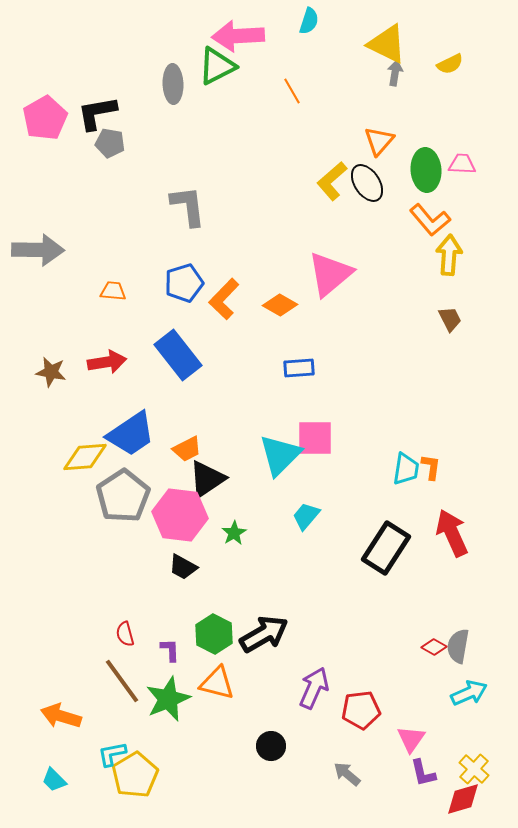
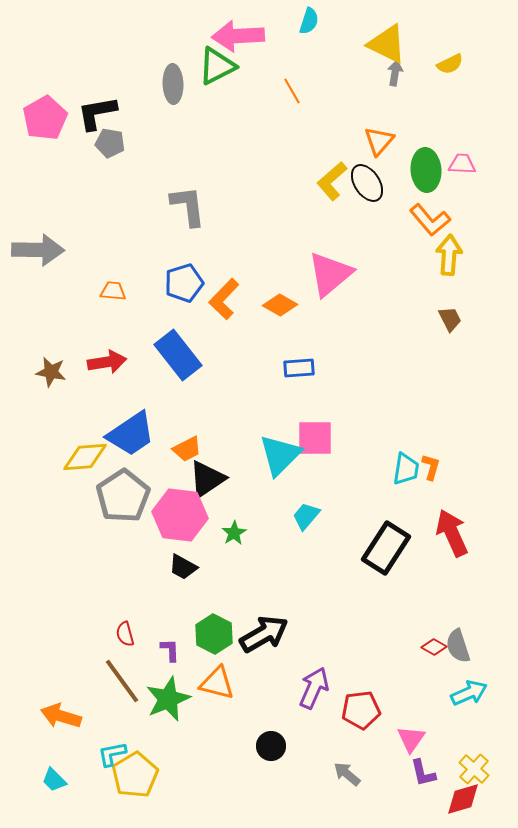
orange L-shape at (431, 467): rotated 8 degrees clockwise
gray semicircle at (458, 646): rotated 28 degrees counterclockwise
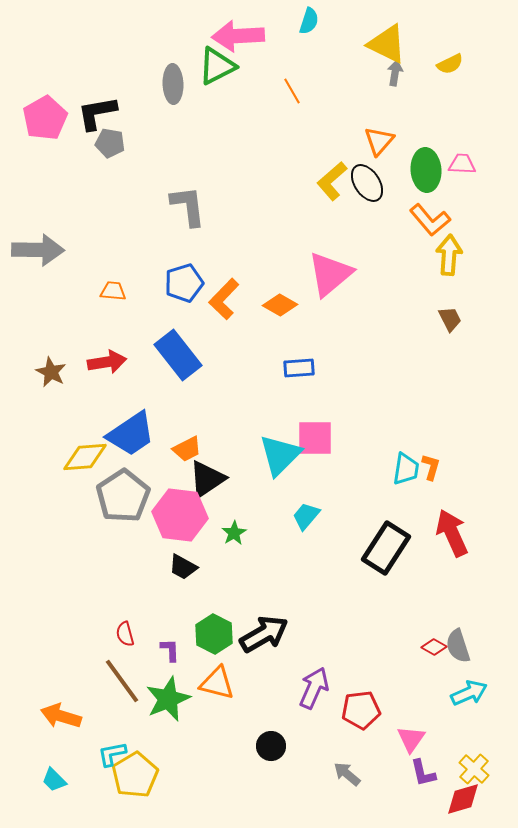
brown star at (51, 372): rotated 16 degrees clockwise
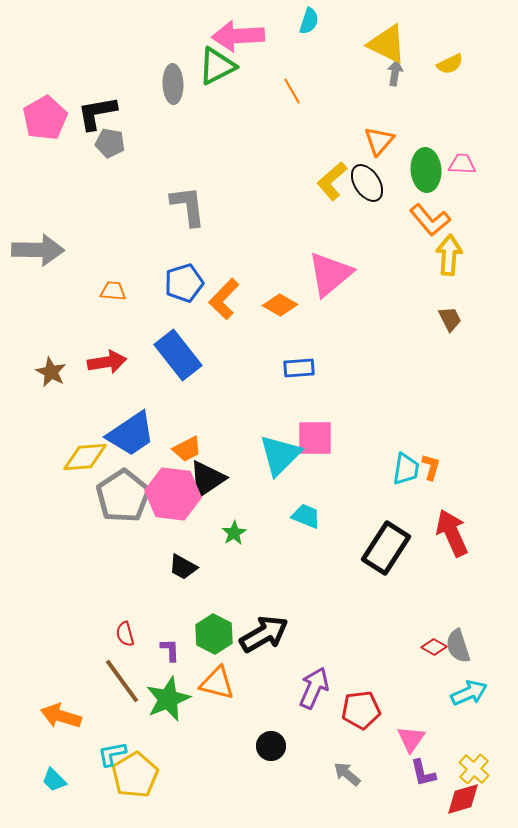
pink hexagon at (180, 515): moved 7 px left, 21 px up
cyan trapezoid at (306, 516): rotated 72 degrees clockwise
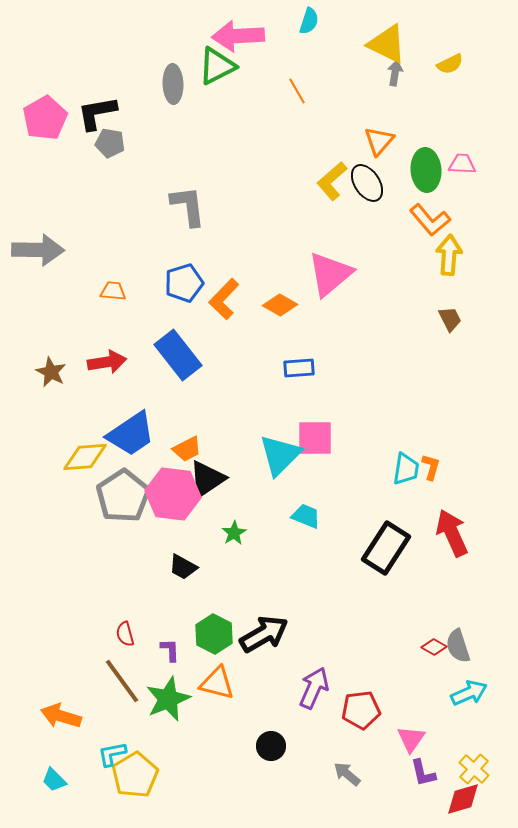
orange line at (292, 91): moved 5 px right
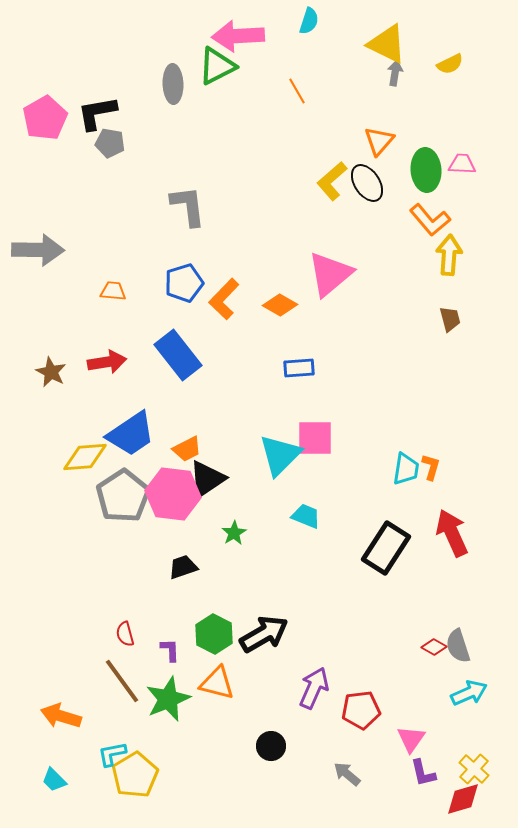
brown trapezoid at (450, 319): rotated 12 degrees clockwise
black trapezoid at (183, 567): rotated 132 degrees clockwise
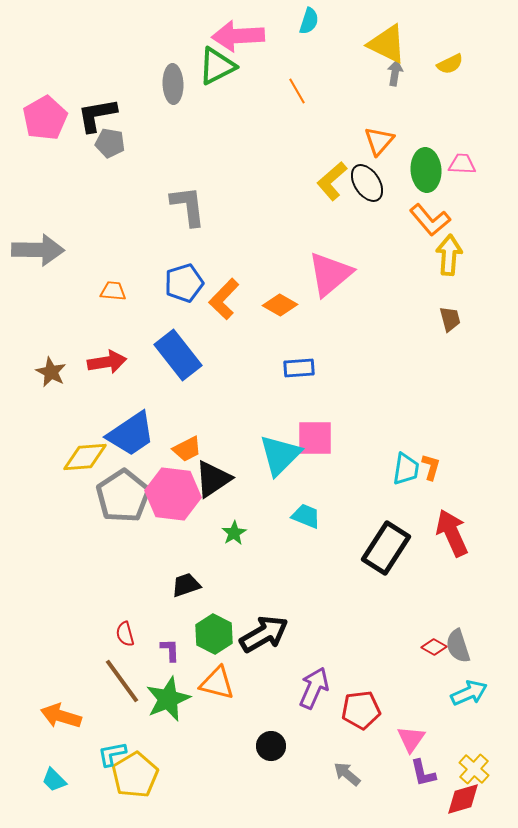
black L-shape at (97, 113): moved 2 px down
black triangle at (207, 479): moved 6 px right
black trapezoid at (183, 567): moved 3 px right, 18 px down
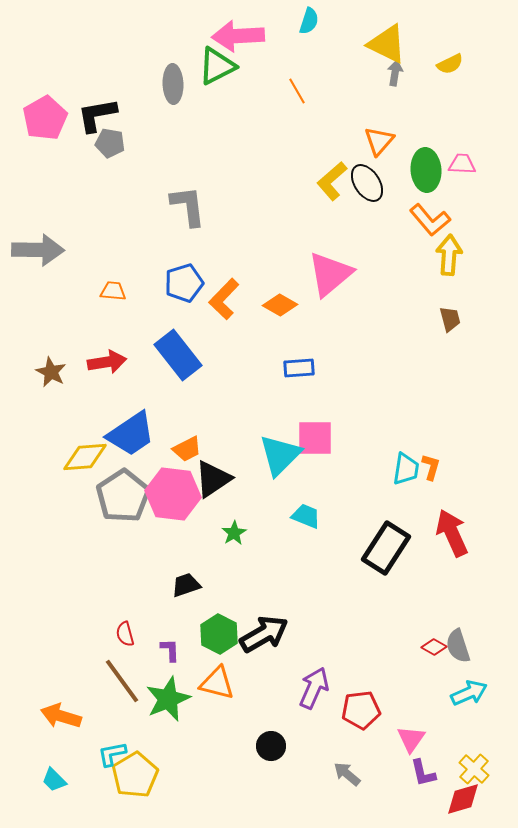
green hexagon at (214, 634): moved 5 px right
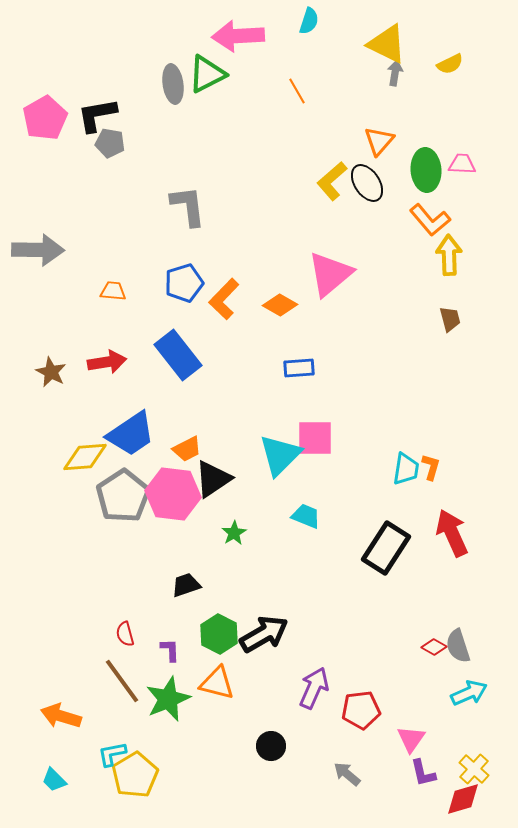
green triangle at (217, 66): moved 10 px left, 8 px down
gray ellipse at (173, 84): rotated 6 degrees counterclockwise
yellow arrow at (449, 255): rotated 6 degrees counterclockwise
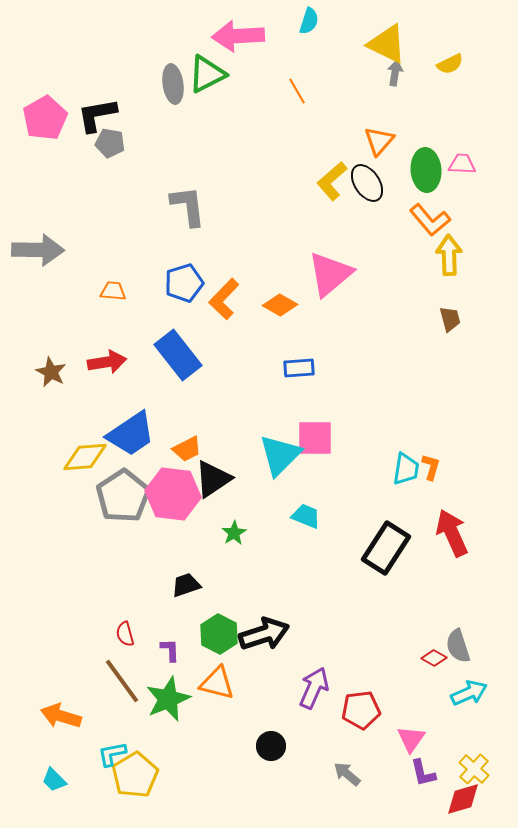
black arrow at (264, 634): rotated 12 degrees clockwise
red diamond at (434, 647): moved 11 px down
